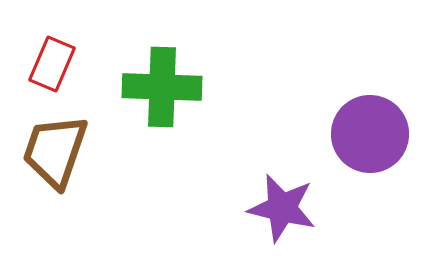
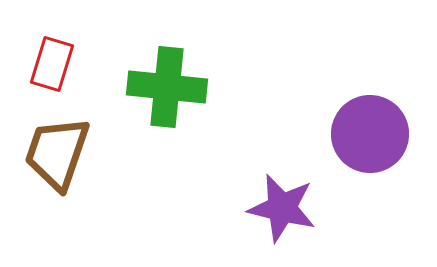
red rectangle: rotated 6 degrees counterclockwise
green cross: moved 5 px right; rotated 4 degrees clockwise
brown trapezoid: moved 2 px right, 2 px down
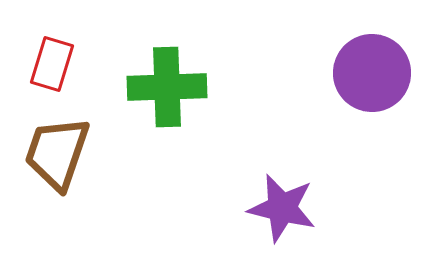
green cross: rotated 8 degrees counterclockwise
purple circle: moved 2 px right, 61 px up
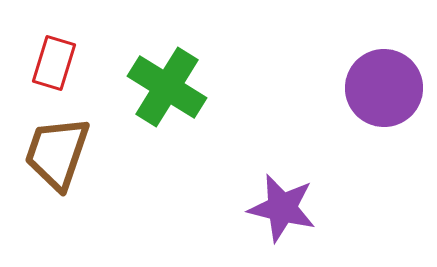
red rectangle: moved 2 px right, 1 px up
purple circle: moved 12 px right, 15 px down
green cross: rotated 34 degrees clockwise
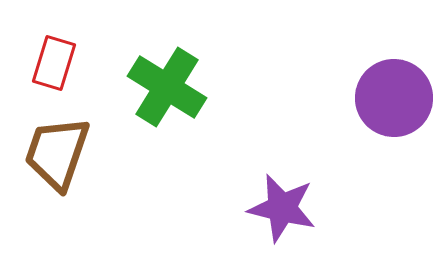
purple circle: moved 10 px right, 10 px down
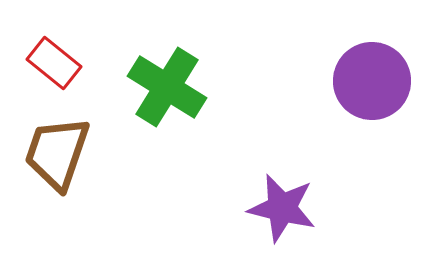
red rectangle: rotated 68 degrees counterclockwise
purple circle: moved 22 px left, 17 px up
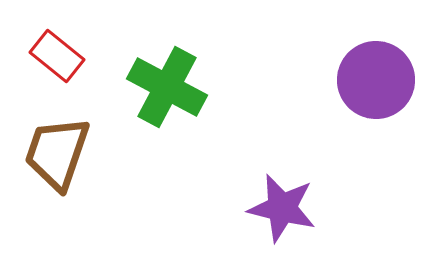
red rectangle: moved 3 px right, 7 px up
purple circle: moved 4 px right, 1 px up
green cross: rotated 4 degrees counterclockwise
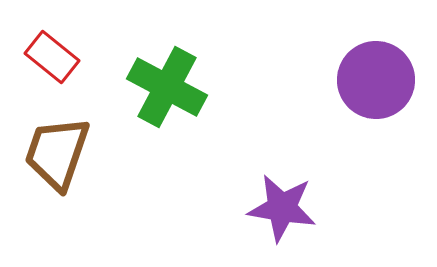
red rectangle: moved 5 px left, 1 px down
purple star: rotated 4 degrees counterclockwise
